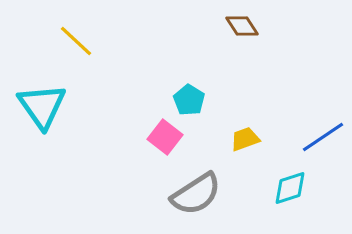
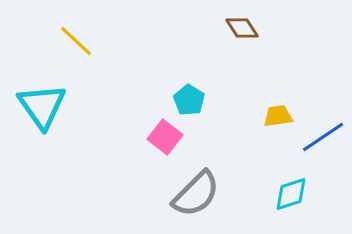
brown diamond: moved 2 px down
yellow trapezoid: moved 33 px right, 23 px up; rotated 12 degrees clockwise
cyan diamond: moved 1 px right, 6 px down
gray semicircle: rotated 12 degrees counterclockwise
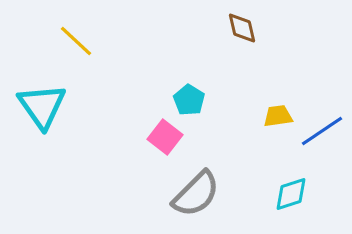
brown diamond: rotated 20 degrees clockwise
blue line: moved 1 px left, 6 px up
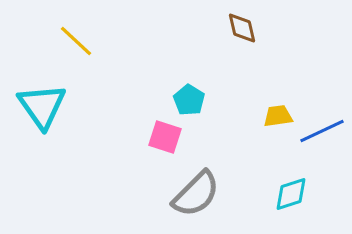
blue line: rotated 9 degrees clockwise
pink square: rotated 20 degrees counterclockwise
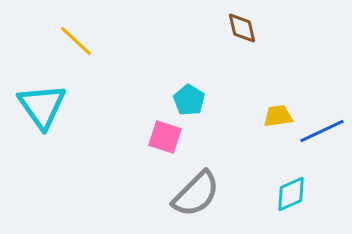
cyan diamond: rotated 6 degrees counterclockwise
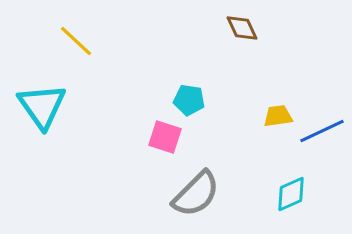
brown diamond: rotated 12 degrees counterclockwise
cyan pentagon: rotated 24 degrees counterclockwise
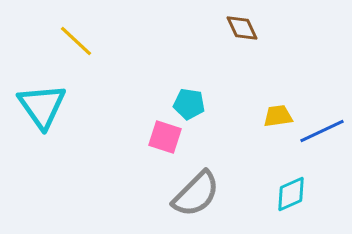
cyan pentagon: moved 4 px down
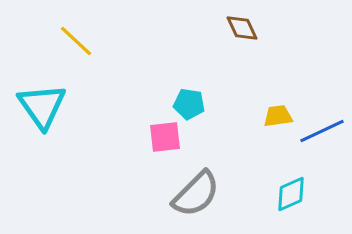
pink square: rotated 24 degrees counterclockwise
